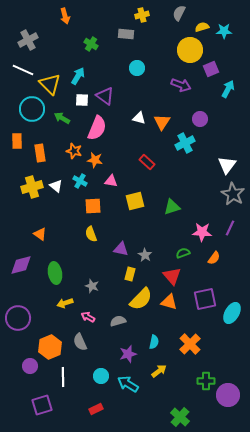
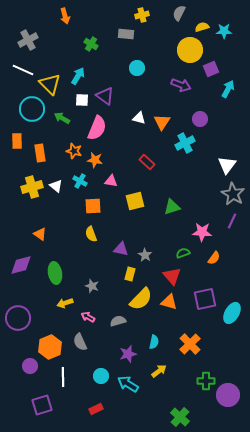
purple line at (230, 228): moved 2 px right, 7 px up
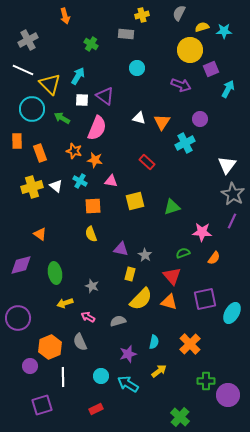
orange rectangle at (40, 153): rotated 12 degrees counterclockwise
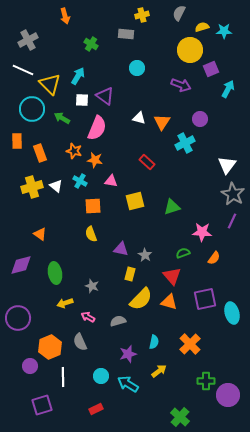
cyan ellipse at (232, 313): rotated 45 degrees counterclockwise
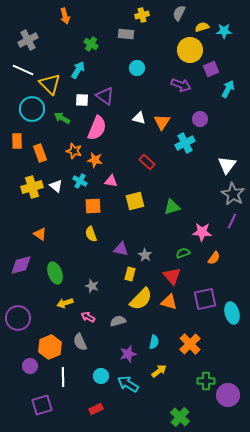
cyan arrow at (78, 76): moved 6 px up
green ellipse at (55, 273): rotated 10 degrees counterclockwise
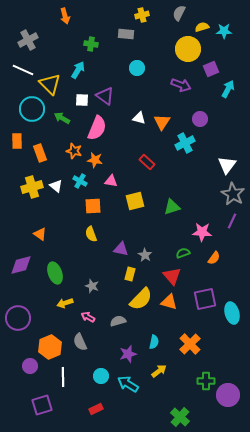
green cross at (91, 44): rotated 24 degrees counterclockwise
yellow circle at (190, 50): moved 2 px left, 1 px up
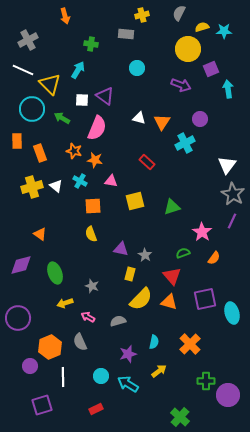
cyan arrow at (228, 89): rotated 36 degrees counterclockwise
pink star at (202, 232): rotated 30 degrees clockwise
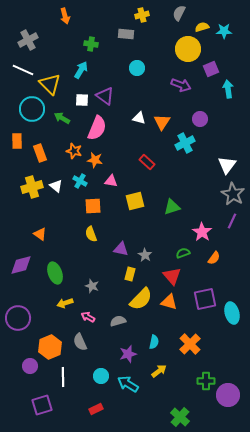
cyan arrow at (78, 70): moved 3 px right
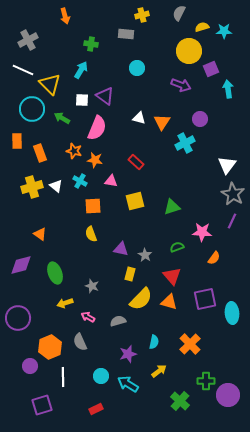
yellow circle at (188, 49): moved 1 px right, 2 px down
red rectangle at (147, 162): moved 11 px left
pink star at (202, 232): rotated 30 degrees counterclockwise
green semicircle at (183, 253): moved 6 px left, 6 px up
cyan ellipse at (232, 313): rotated 10 degrees clockwise
green cross at (180, 417): moved 16 px up
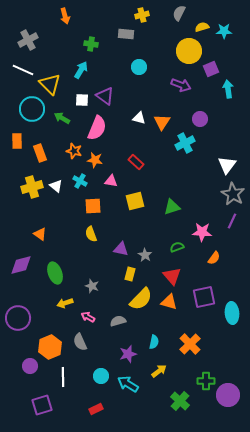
cyan circle at (137, 68): moved 2 px right, 1 px up
purple square at (205, 299): moved 1 px left, 2 px up
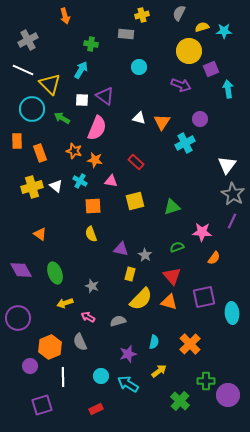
purple diamond at (21, 265): moved 5 px down; rotated 75 degrees clockwise
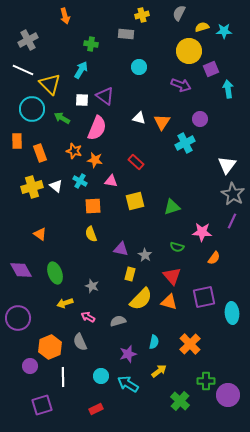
green semicircle at (177, 247): rotated 144 degrees counterclockwise
